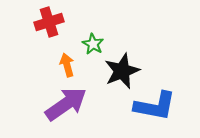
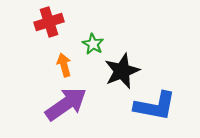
orange arrow: moved 3 px left
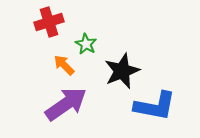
green star: moved 7 px left
orange arrow: rotated 30 degrees counterclockwise
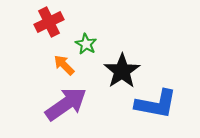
red cross: rotated 8 degrees counterclockwise
black star: rotated 12 degrees counterclockwise
blue L-shape: moved 1 px right, 2 px up
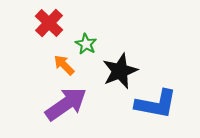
red cross: moved 1 px down; rotated 20 degrees counterclockwise
black star: moved 2 px left; rotated 12 degrees clockwise
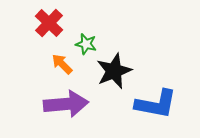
green star: rotated 15 degrees counterclockwise
orange arrow: moved 2 px left, 1 px up
black star: moved 6 px left
purple arrow: rotated 30 degrees clockwise
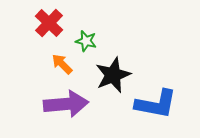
green star: moved 3 px up
black star: moved 1 px left, 4 px down
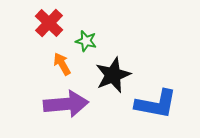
orange arrow: rotated 15 degrees clockwise
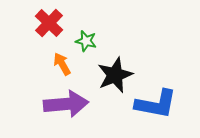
black star: moved 2 px right
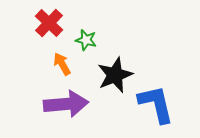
green star: moved 1 px up
blue L-shape: rotated 114 degrees counterclockwise
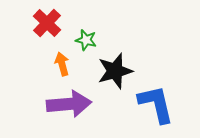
red cross: moved 2 px left
orange arrow: rotated 15 degrees clockwise
black star: moved 4 px up; rotated 6 degrees clockwise
purple arrow: moved 3 px right
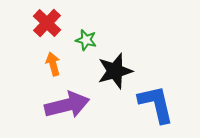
orange arrow: moved 9 px left
purple arrow: moved 2 px left, 1 px down; rotated 9 degrees counterclockwise
